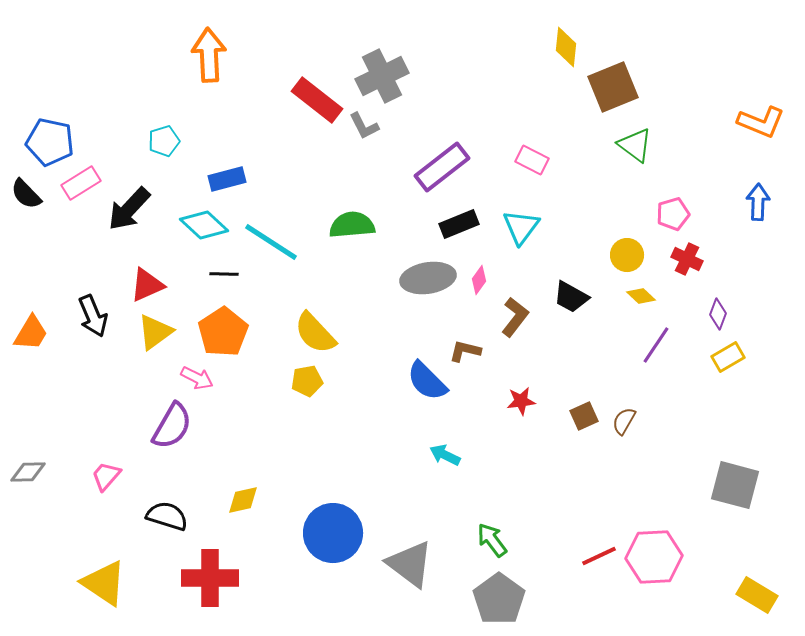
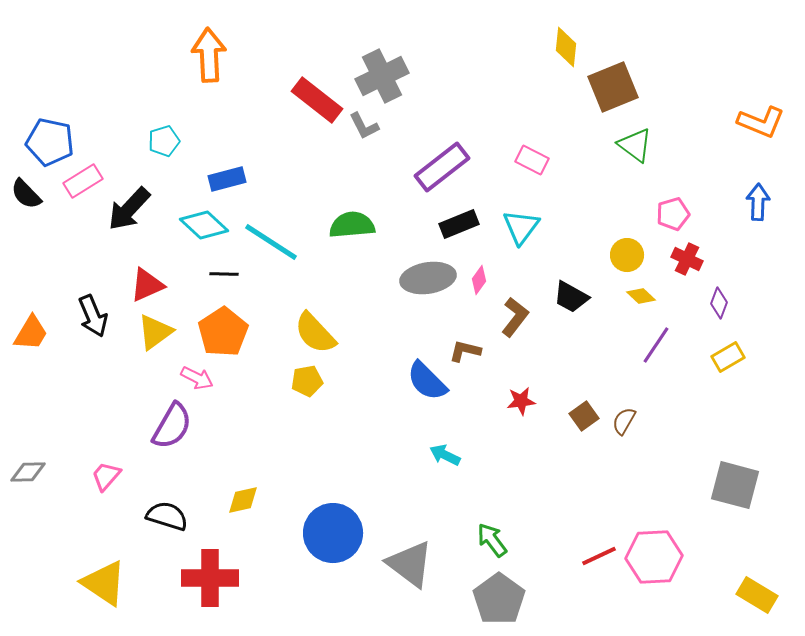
pink rectangle at (81, 183): moved 2 px right, 2 px up
purple diamond at (718, 314): moved 1 px right, 11 px up
brown square at (584, 416): rotated 12 degrees counterclockwise
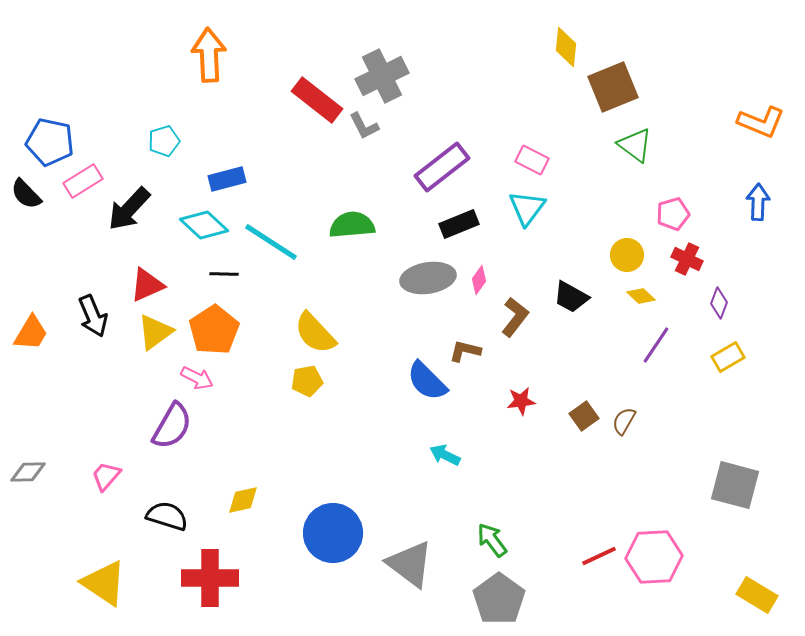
cyan triangle at (521, 227): moved 6 px right, 19 px up
orange pentagon at (223, 332): moved 9 px left, 2 px up
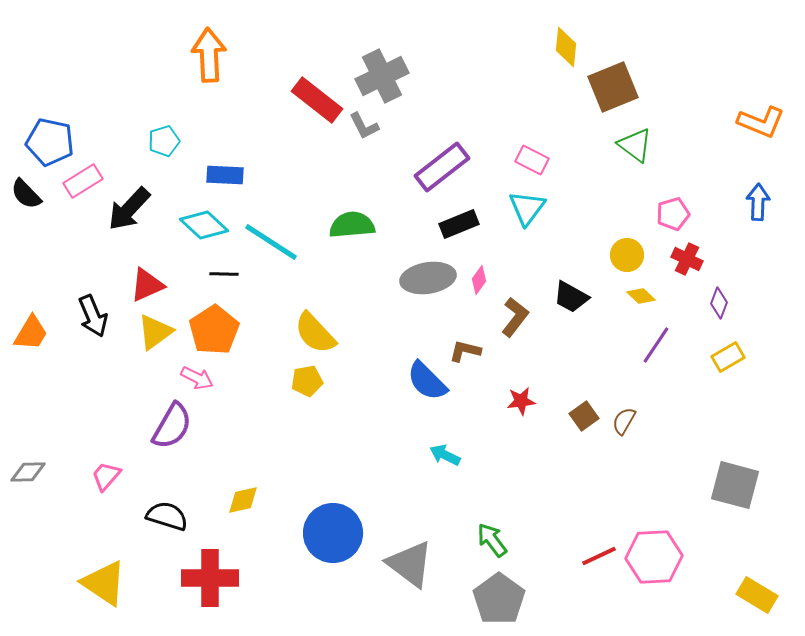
blue rectangle at (227, 179): moved 2 px left, 4 px up; rotated 18 degrees clockwise
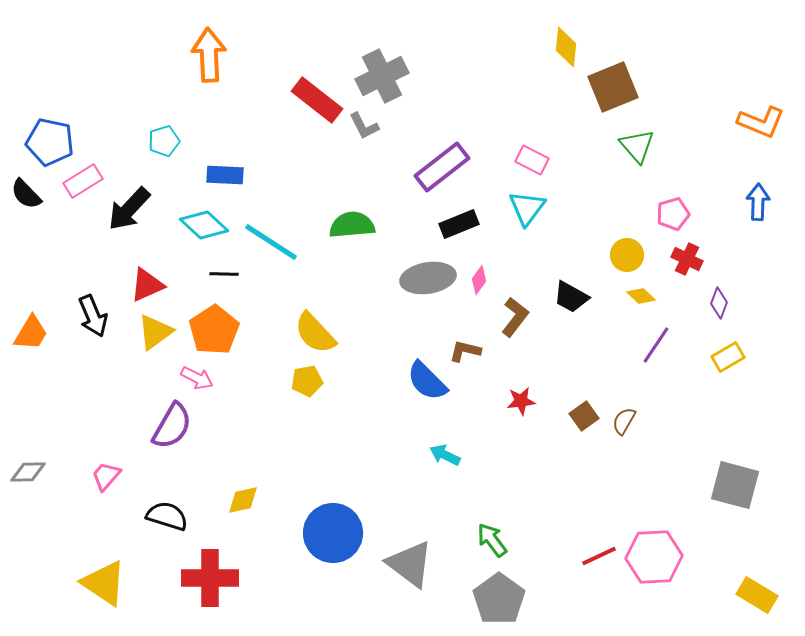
green triangle at (635, 145): moved 2 px right, 1 px down; rotated 12 degrees clockwise
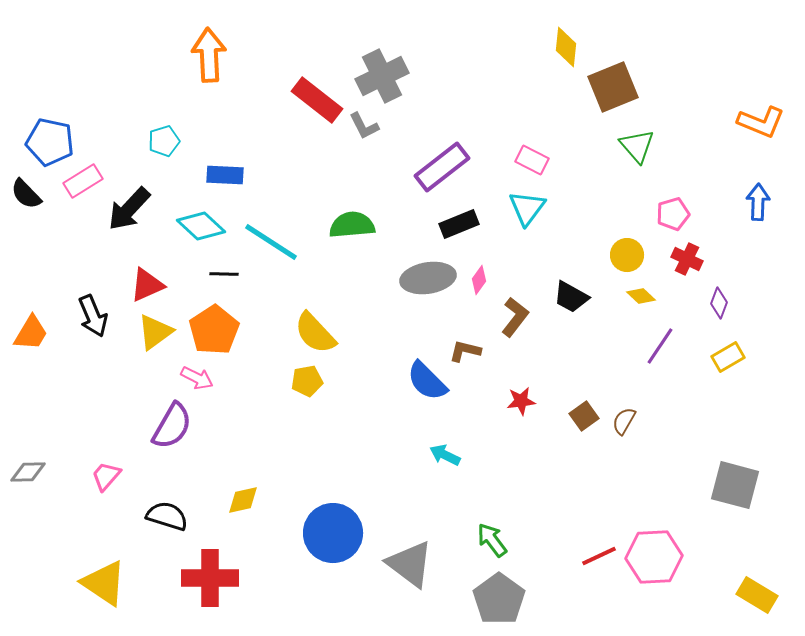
cyan diamond at (204, 225): moved 3 px left, 1 px down
purple line at (656, 345): moved 4 px right, 1 px down
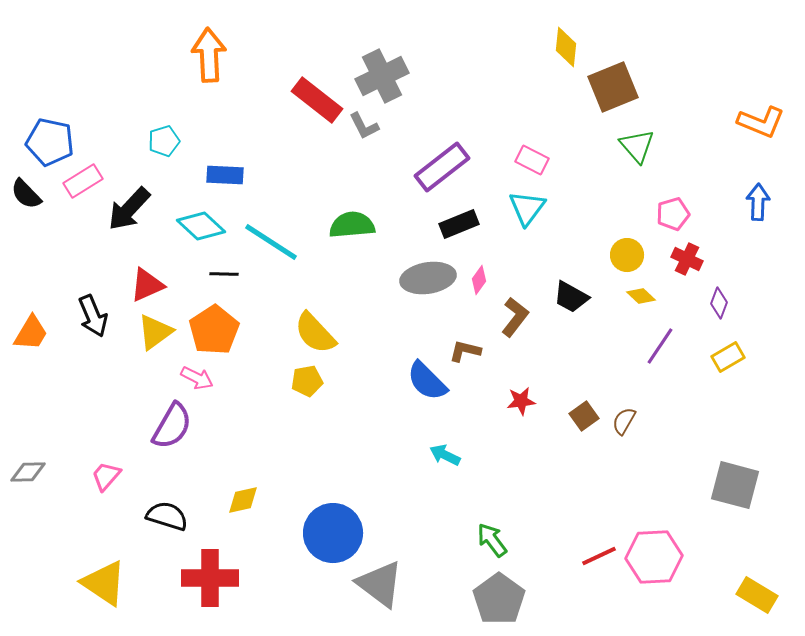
gray triangle at (410, 564): moved 30 px left, 20 px down
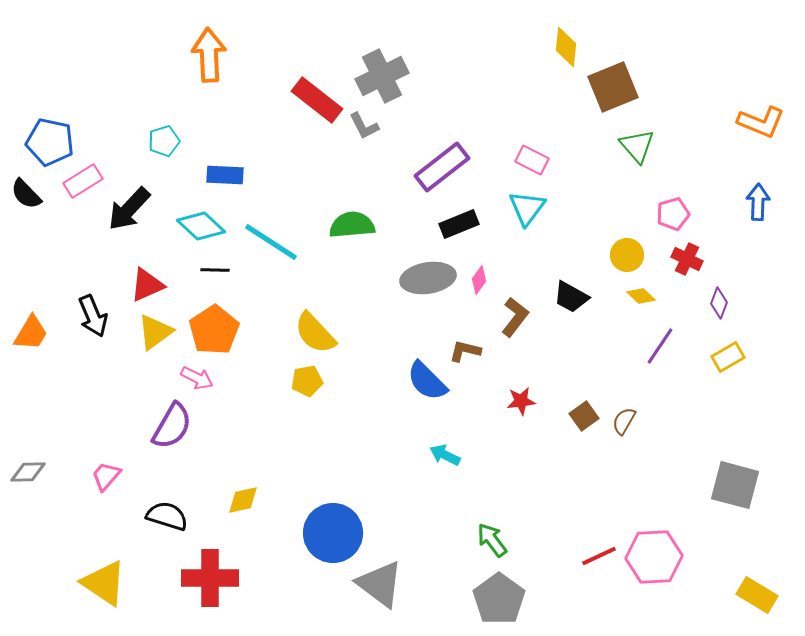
black line at (224, 274): moved 9 px left, 4 px up
